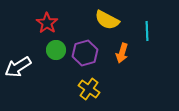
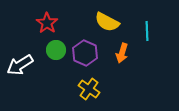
yellow semicircle: moved 2 px down
purple hexagon: rotated 20 degrees counterclockwise
white arrow: moved 2 px right, 2 px up
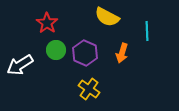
yellow semicircle: moved 5 px up
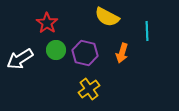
purple hexagon: rotated 10 degrees counterclockwise
white arrow: moved 6 px up
yellow cross: rotated 20 degrees clockwise
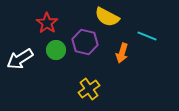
cyan line: moved 5 px down; rotated 66 degrees counterclockwise
purple hexagon: moved 11 px up
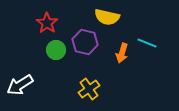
yellow semicircle: rotated 15 degrees counterclockwise
cyan line: moved 7 px down
white arrow: moved 26 px down
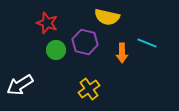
red star: rotated 15 degrees counterclockwise
orange arrow: rotated 18 degrees counterclockwise
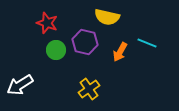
orange arrow: moved 2 px left, 1 px up; rotated 30 degrees clockwise
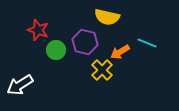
red star: moved 9 px left, 7 px down
orange arrow: rotated 30 degrees clockwise
yellow cross: moved 13 px right, 19 px up; rotated 10 degrees counterclockwise
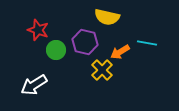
cyan line: rotated 12 degrees counterclockwise
white arrow: moved 14 px right
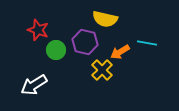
yellow semicircle: moved 2 px left, 2 px down
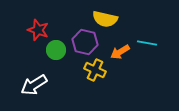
yellow cross: moved 7 px left; rotated 20 degrees counterclockwise
